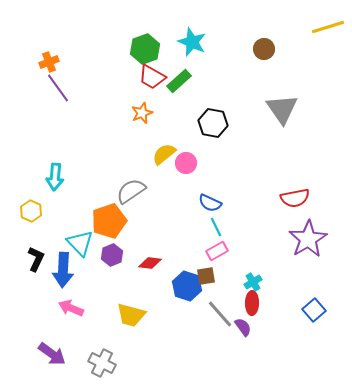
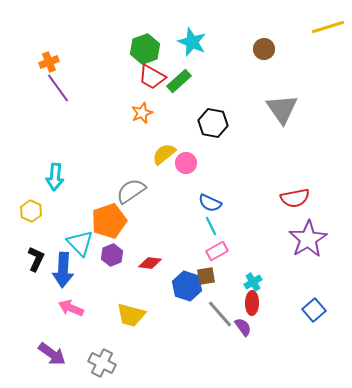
cyan line: moved 5 px left, 1 px up
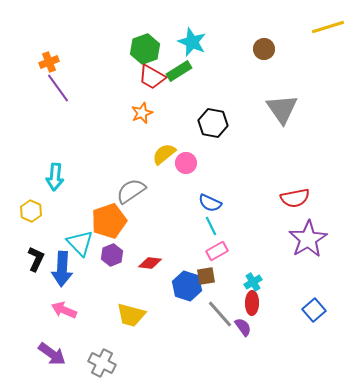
green rectangle: moved 10 px up; rotated 10 degrees clockwise
blue arrow: moved 1 px left, 1 px up
pink arrow: moved 7 px left, 2 px down
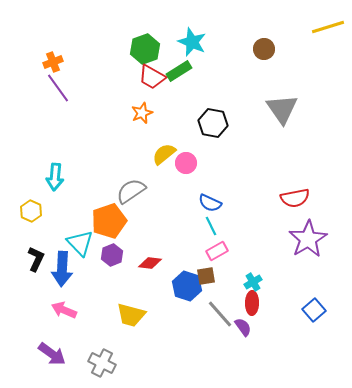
orange cross: moved 4 px right
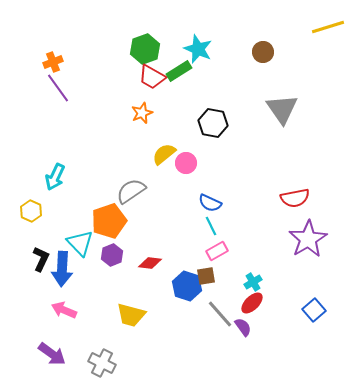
cyan star: moved 6 px right, 7 px down
brown circle: moved 1 px left, 3 px down
cyan arrow: rotated 20 degrees clockwise
black L-shape: moved 5 px right
red ellipse: rotated 45 degrees clockwise
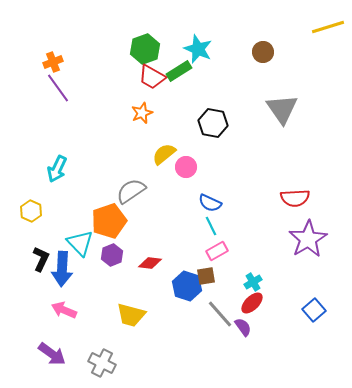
pink circle: moved 4 px down
cyan arrow: moved 2 px right, 8 px up
red semicircle: rotated 8 degrees clockwise
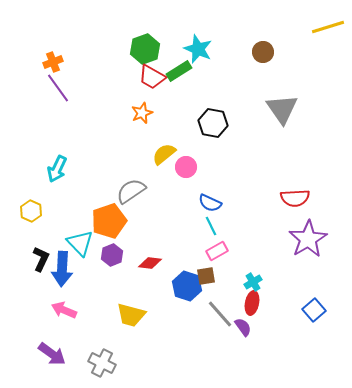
red ellipse: rotated 35 degrees counterclockwise
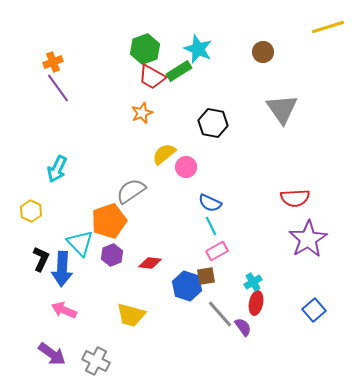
red ellipse: moved 4 px right
gray cross: moved 6 px left, 2 px up
